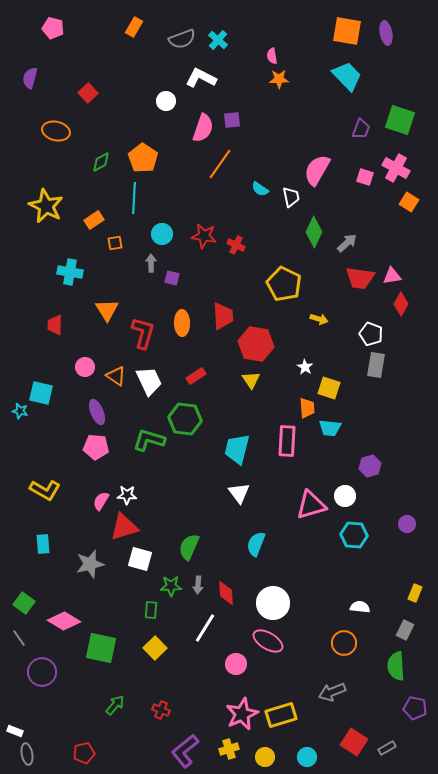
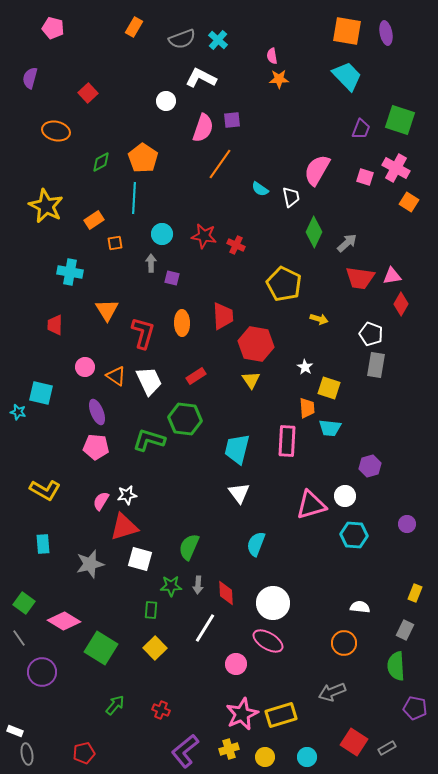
cyan star at (20, 411): moved 2 px left, 1 px down
white star at (127, 495): rotated 12 degrees counterclockwise
green square at (101, 648): rotated 20 degrees clockwise
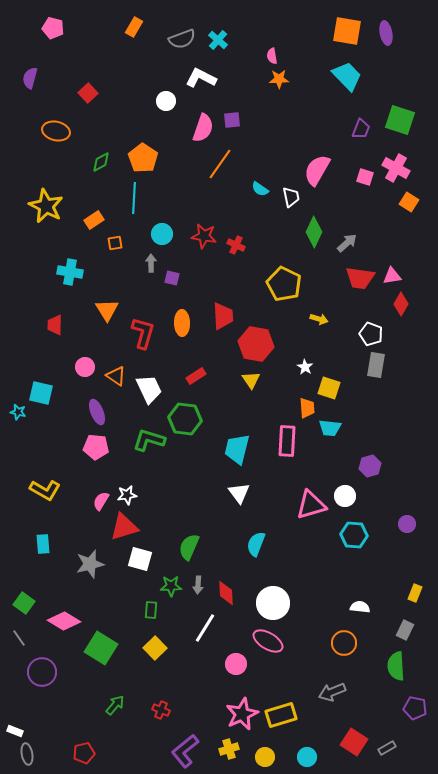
white trapezoid at (149, 381): moved 8 px down
